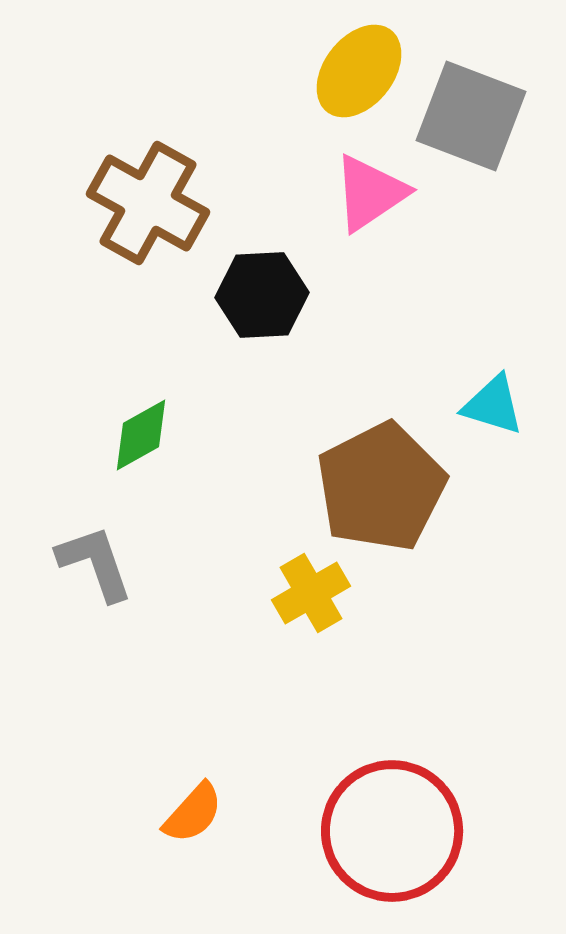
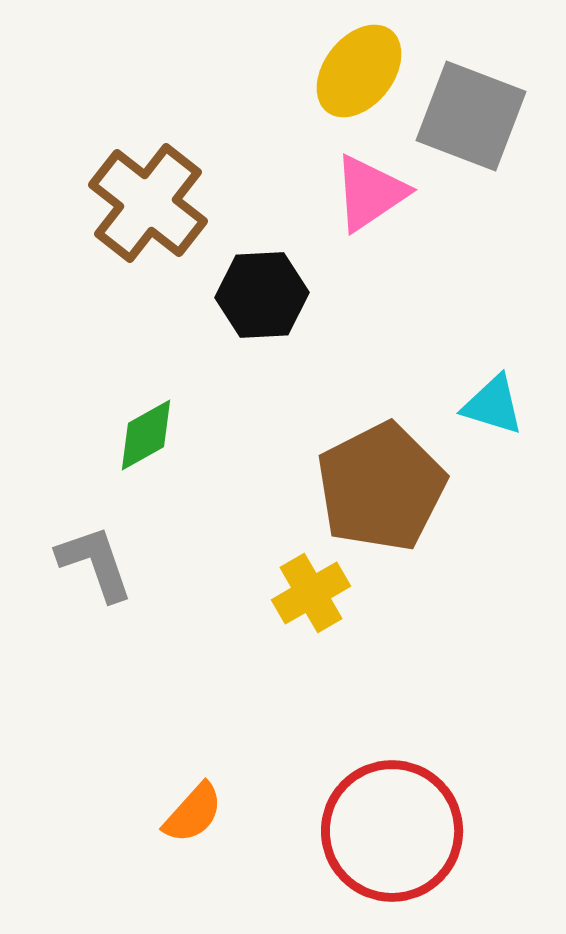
brown cross: rotated 9 degrees clockwise
green diamond: moved 5 px right
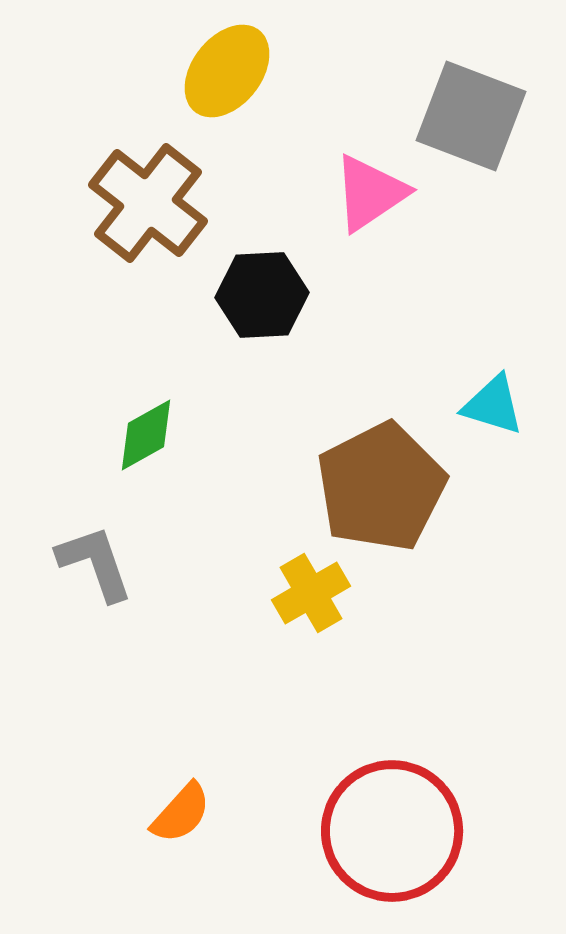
yellow ellipse: moved 132 px left
orange semicircle: moved 12 px left
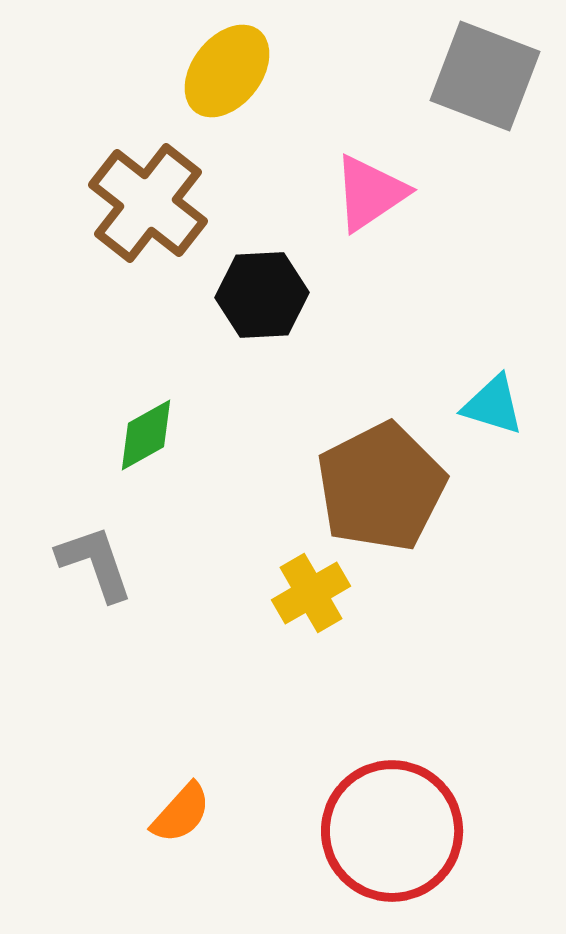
gray square: moved 14 px right, 40 px up
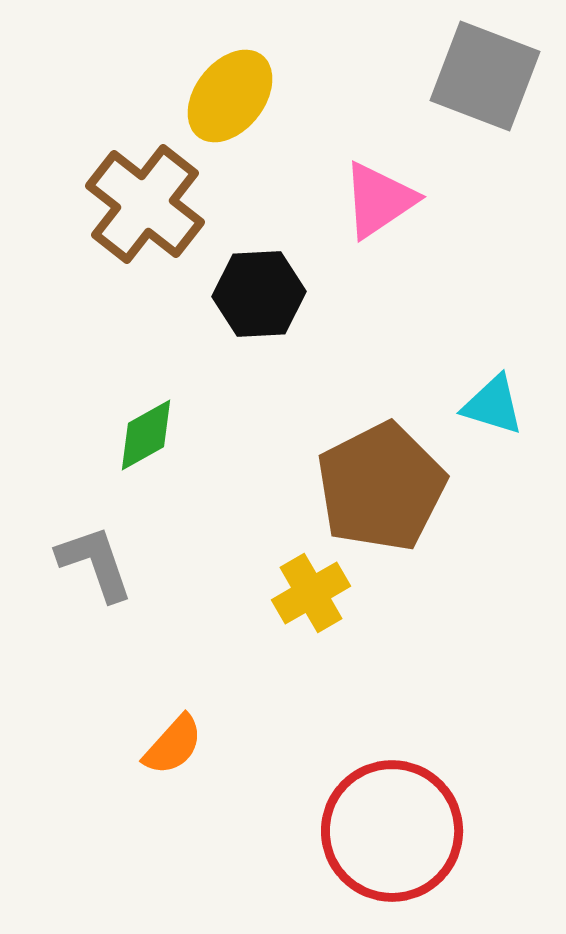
yellow ellipse: moved 3 px right, 25 px down
pink triangle: moved 9 px right, 7 px down
brown cross: moved 3 px left, 1 px down
black hexagon: moved 3 px left, 1 px up
orange semicircle: moved 8 px left, 68 px up
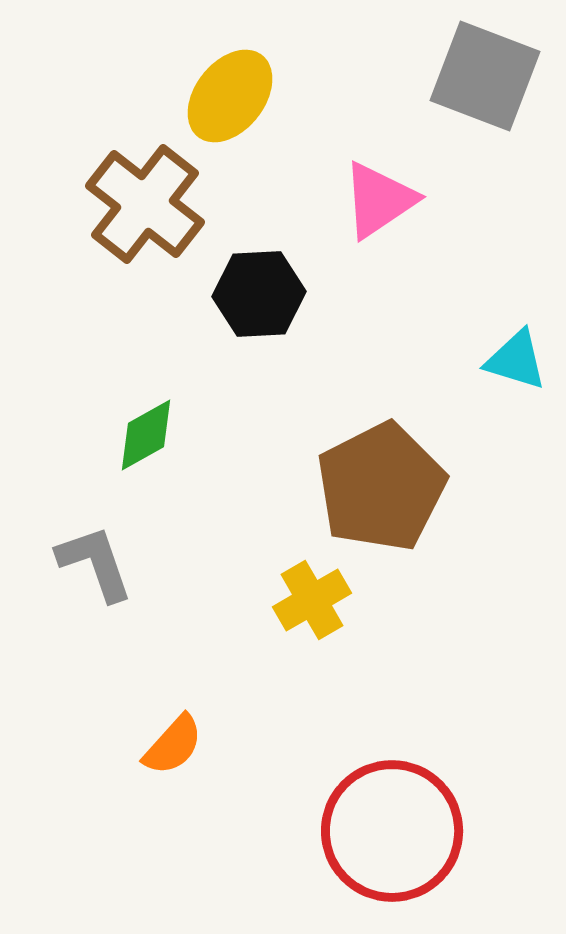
cyan triangle: moved 23 px right, 45 px up
yellow cross: moved 1 px right, 7 px down
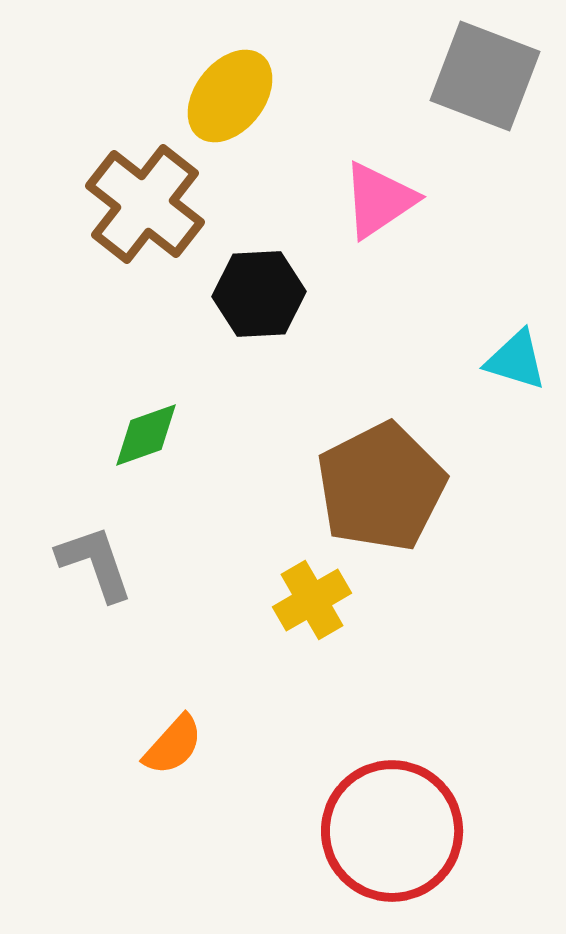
green diamond: rotated 10 degrees clockwise
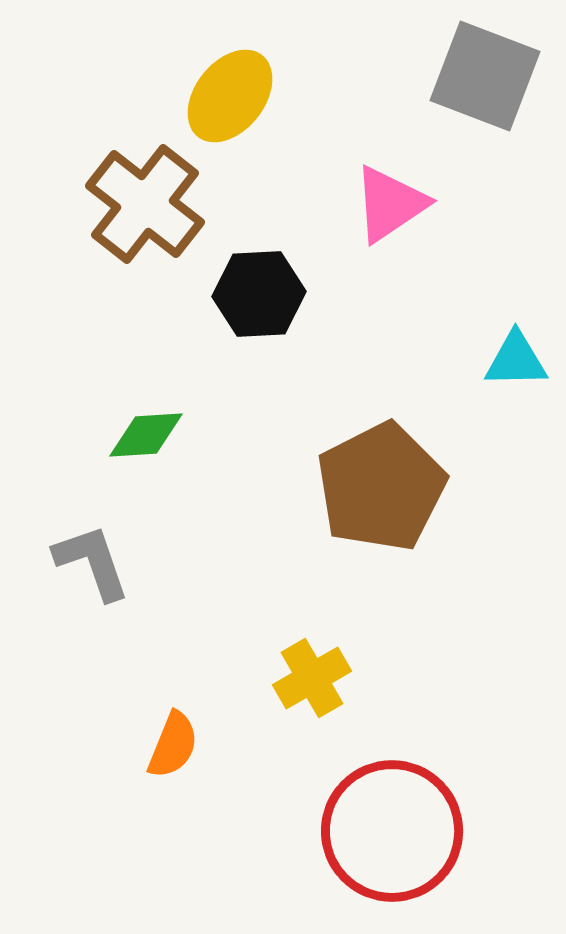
pink triangle: moved 11 px right, 4 px down
cyan triangle: rotated 18 degrees counterclockwise
green diamond: rotated 16 degrees clockwise
gray L-shape: moved 3 px left, 1 px up
yellow cross: moved 78 px down
orange semicircle: rotated 20 degrees counterclockwise
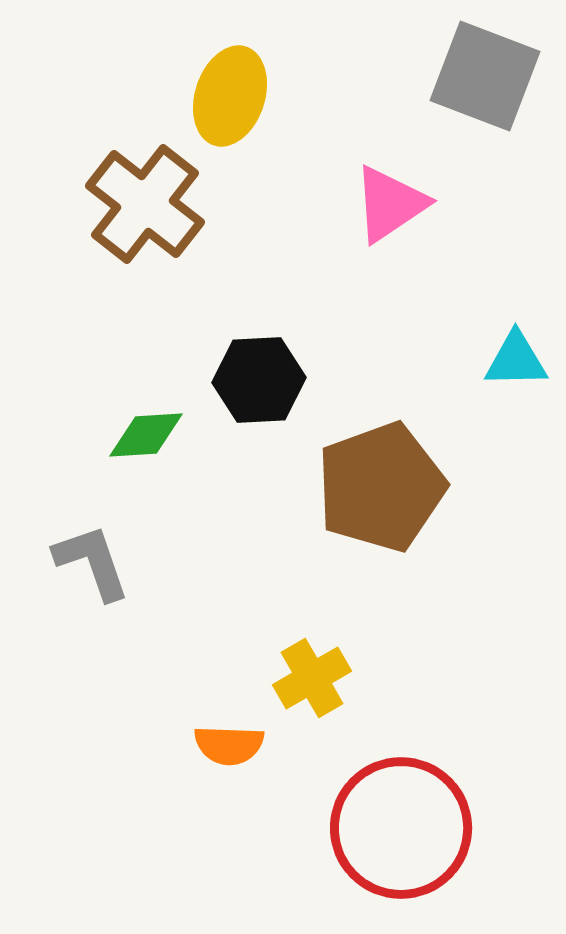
yellow ellipse: rotated 20 degrees counterclockwise
black hexagon: moved 86 px down
brown pentagon: rotated 7 degrees clockwise
orange semicircle: moved 56 px right; rotated 70 degrees clockwise
red circle: moved 9 px right, 3 px up
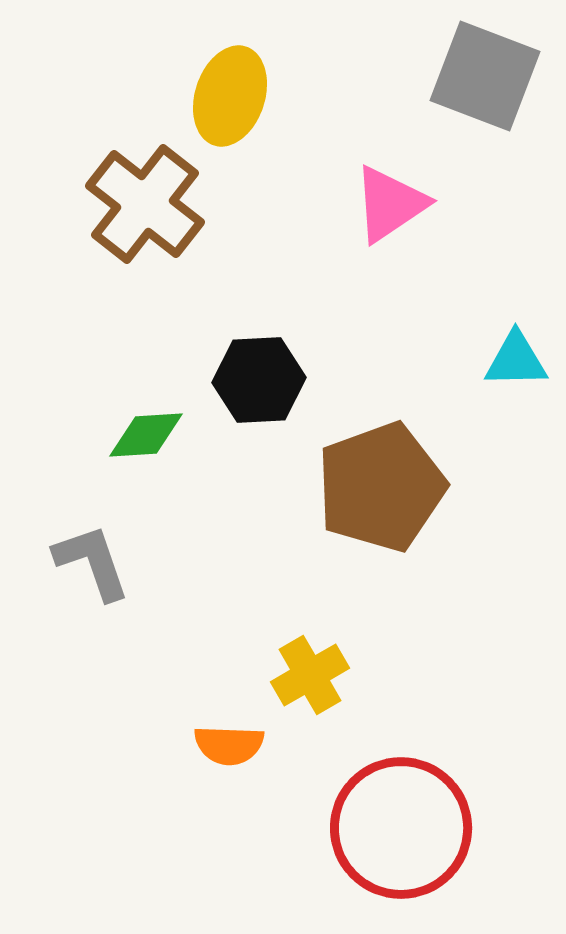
yellow cross: moved 2 px left, 3 px up
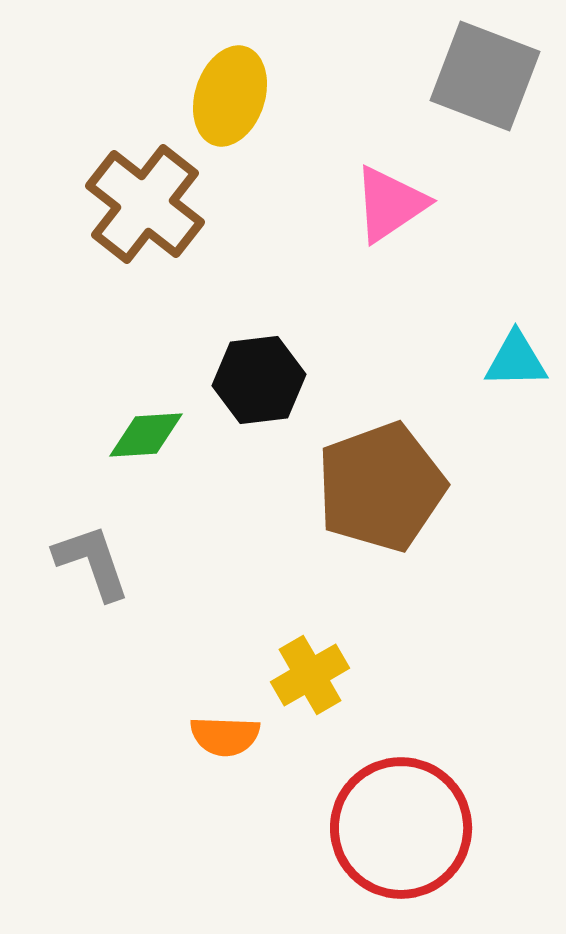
black hexagon: rotated 4 degrees counterclockwise
orange semicircle: moved 4 px left, 9 px up
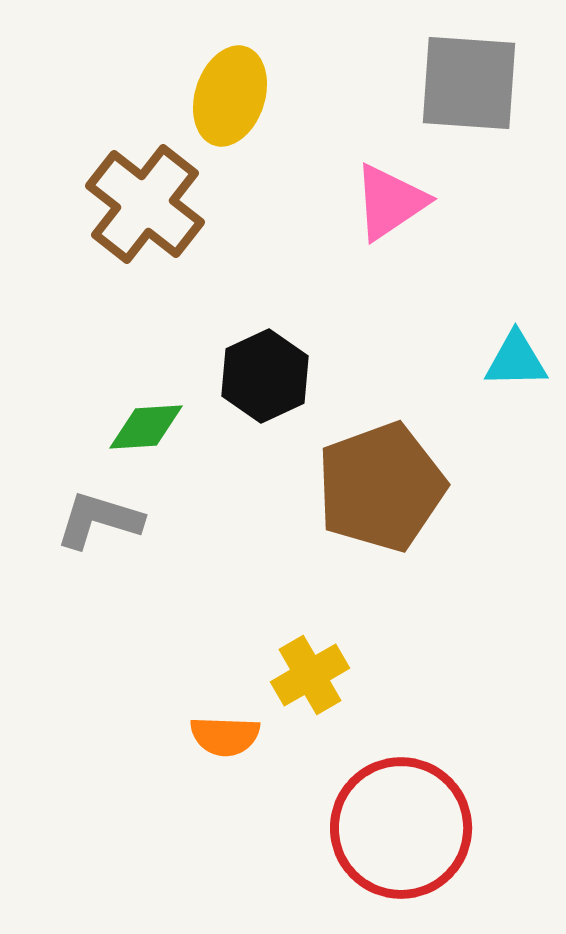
gray square: moved 16 px left, 7 px down; rotated 17 degrees counterclockwise
pink triangle: moved 2 px up
black hexagon: moved 6 px right, 4 px up; rotated 18 degrees counterclockwise
green diamond: moved 8 px up
gray L-shape: moved 7 px right, 42 px up; rotated 54 degrees counterclockwise
